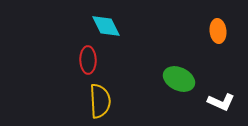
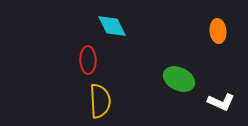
cyan diamond: moved 6 px right
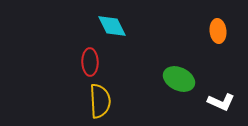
red ellipse: moved 2 px right, 2 px down
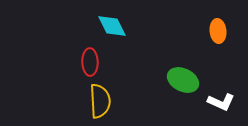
green ellipse: moved 4 px right, 1 px down
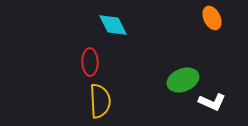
cyan diamond: moved 1 px right, 1 px up
orange ellipse: moved 6 px left, 13 px up; rotated 20 degrees counterclockwise
green ellipse: rotated 48 degrees counterclockwise
white L-shape: moved 9 px left
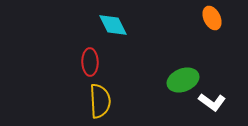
white L-shape: rotated 12 degrees clockwise
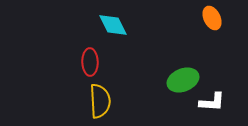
white L-shape: rotated 32 degrees counterclockwise
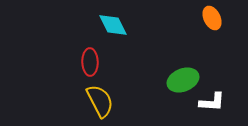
yellow semicircle: rotated 24 degrees counterclockwise
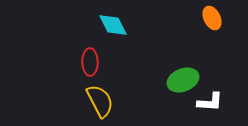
white L-shape: moved 2 px left
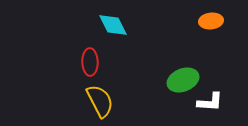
orange ellipse: moved 1 px left, 3 px down; rotated 70 degrees counterclockwise
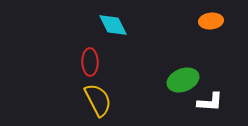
yellow semicircle: moved 2 px left, 1 px up
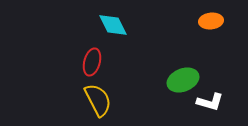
red ellipse: moved 2 px right; rotated 16 degrees clockwise
white L-shape: rotated 12 degrees clockwise
